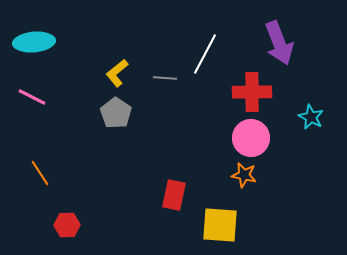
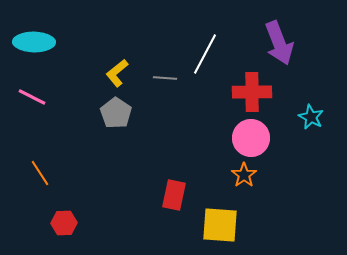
cyan ellipse: rotated 6 degrees clockwise
orange star: rotated 25 degrees clockwise
red hexagon: moved 3 px left, 2 px up
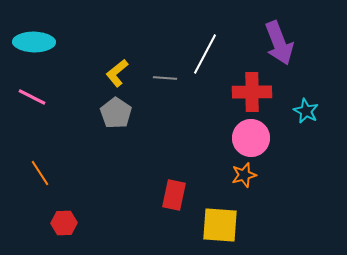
cyan star: moved 5 px left, 6 px up
orange star: rotated 20 degrees clockwise
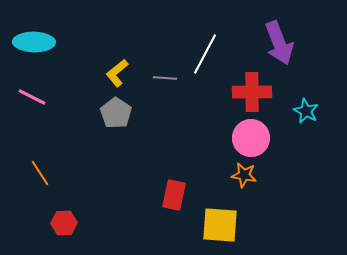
orange star: rotated 25 degrees clockwise
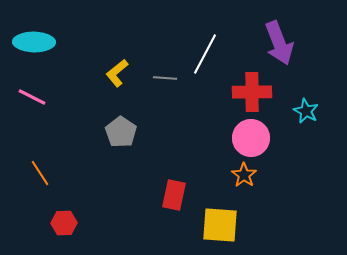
gray pentagon: moved 5 px right, 19 px down
orange star: rotated 25 degrees clockwise
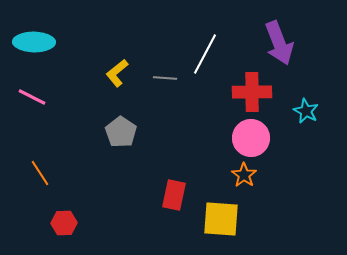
yellow square: moved 1 px right, 6 px up
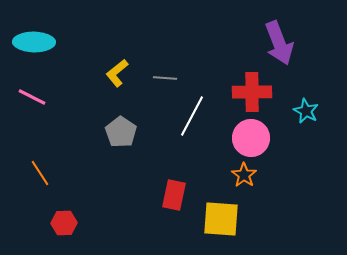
white line: moved 13 px left, 62 px down
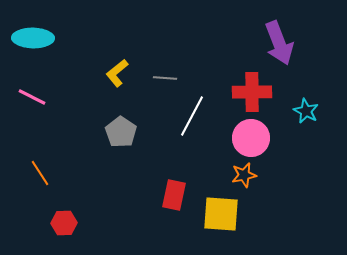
cyan ellipse: moved 1 px left, 4 px up
orange star: rotated 25 degrees clockwise
yellow square: moved 5 px up
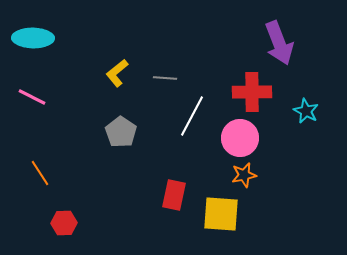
pink circle: moved 11 px left
